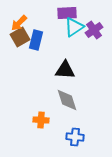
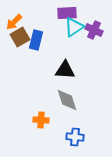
orange arrow: moved 5 px left, 1 px up
purple cross: rotated 30 degrees counterclockwise
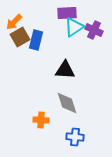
gray diamond: moved 3 px down
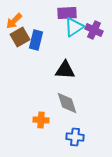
orange arrow: moved 1 px up
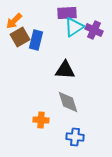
gray diamond: moved 1 px right, 1 px up
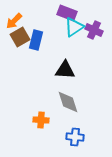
purple rectangle: rotated 24 degrees clockwise
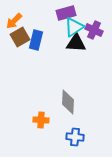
purple rectangle: moved 1 px left; rotated 36 degrees counterclockwise
black triangle: moved 11 px right, 27 px up
gray diamond: rotated 20 degrees clockwise
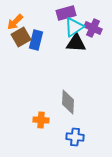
orange arrow: moved 1 px right, 1 px down
purple cross: moved 1 px left, 2 px up
brown square: moved 1 px right
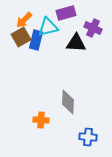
orange arrow: moved 9 px right, 2 px up
cyan triangle: moved 26 px left; rotated 20 degrees clockwise
blue cross: moved 13 px right
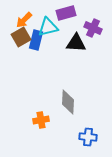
orange cross: rotated 14 degrees counterclockwise
